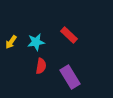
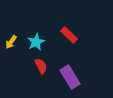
cyan star: rotated 18 degrees counterclockwise
red semicircle: rotated 35 degrees counterclockwise
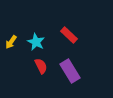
cyan star: rotated 18 degrees counterclockwise
purple rectangle: moved 6 px up
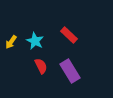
cyan star: moved 1 px left, 1 px up
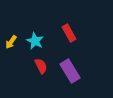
red rectangle: moved 2 px up; rotated 18 degrees clockwise
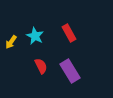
cyan star: moved 5 px up
